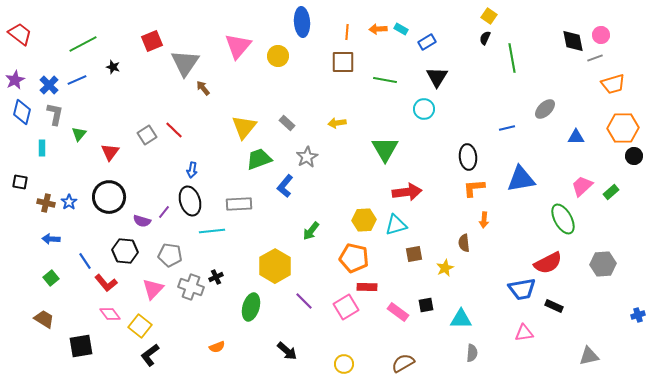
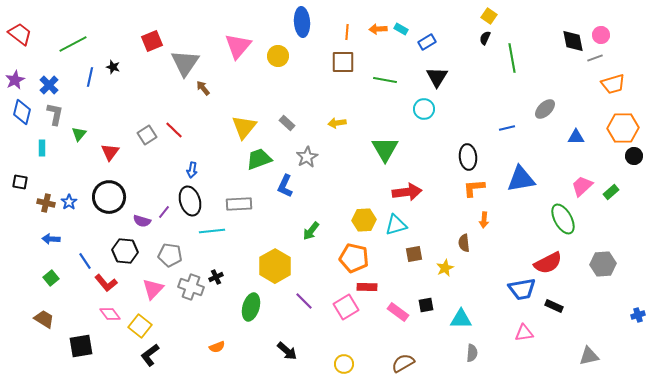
green line at (83, 44): moved 10 px left
blue line at (77, 80): moved 13 px right, 3 px up; rotated 54 degrees counterclockwise
blue L-shape at (285, 186): rotated 15 degrees counterclockwise
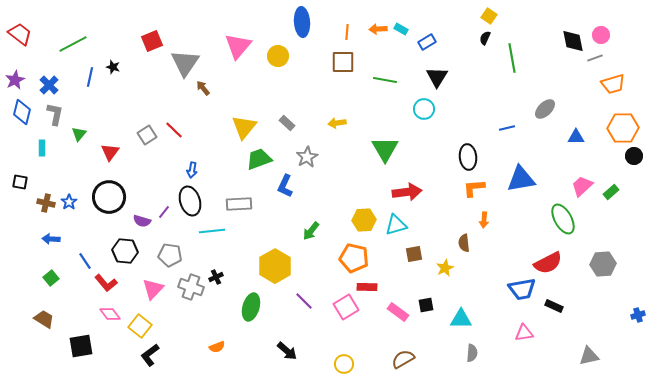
brown semicircle at (403, 363): moved 4 px up
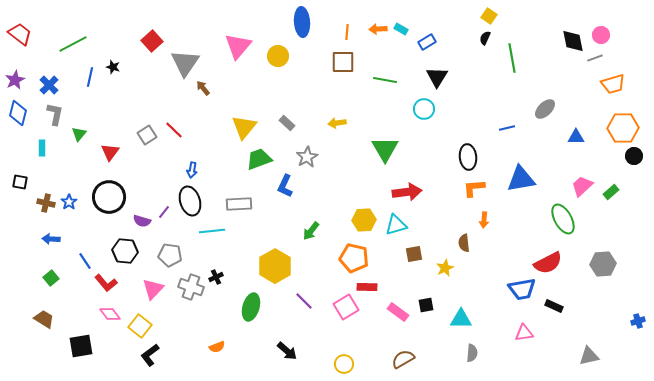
red square at (152, 41): rotated 20 degrees counterclockwise
blue diamond at (22, 112): moved 4 px left, 1 px down
blue cross at (638, 315): moved 6 px down
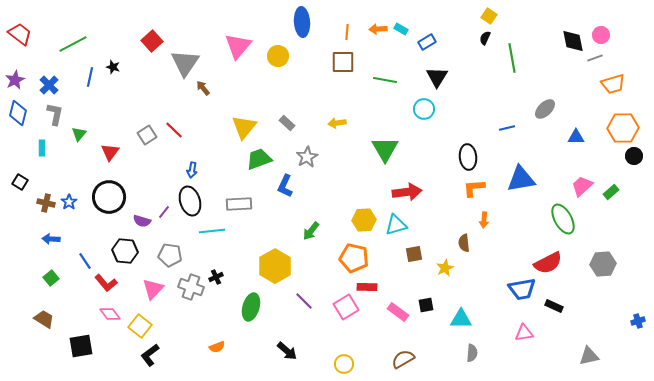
black square at (20, 182): rotated 21 degrees clockwise
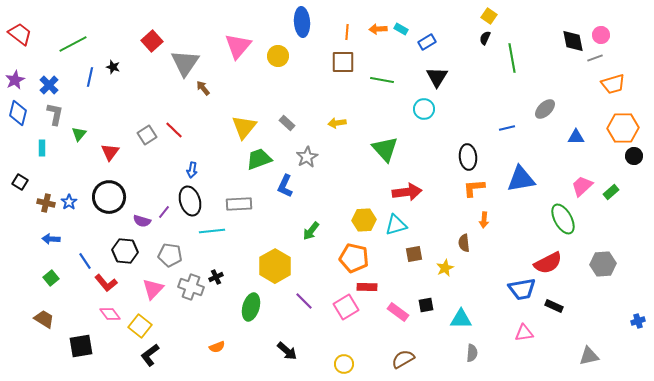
green line at (385, 80): moved 3 px left
green triangle at (385, 149): rotated 12 degrees counterclockwise
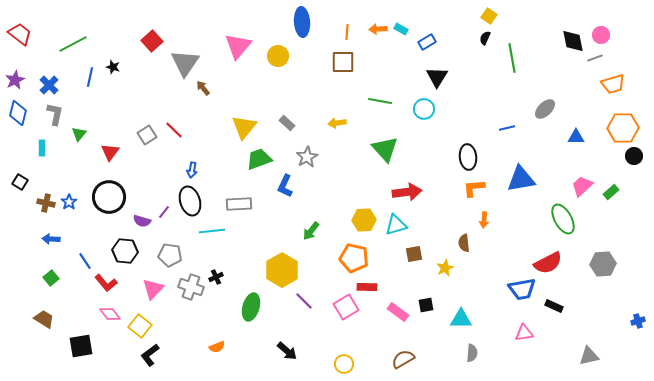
green line at (382, 80): moved 2 px left, 21 px down
yellow hexagon at (275, 266): moved 7 px right, 4 px down
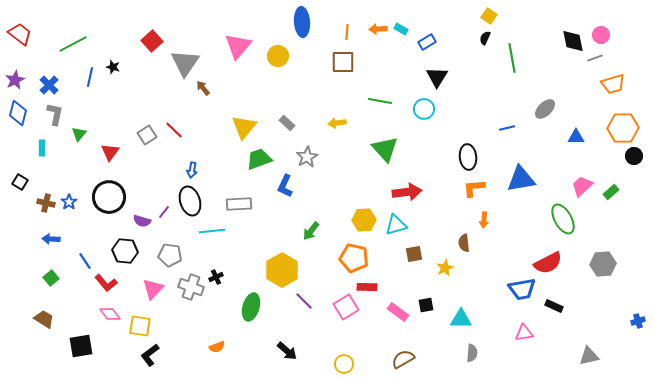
yellow square at (140, 326): rotated 30 degrees counterclockwise
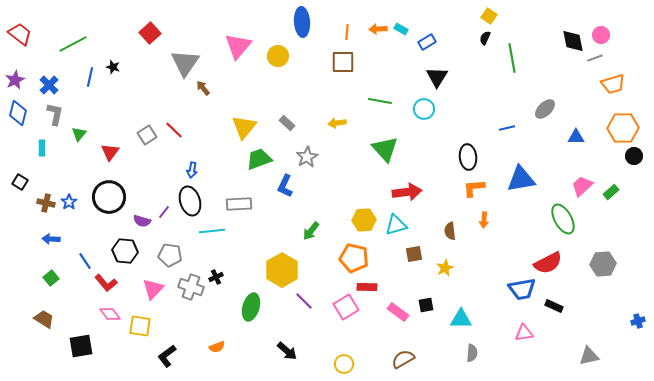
red square at (152, 41): moved 2 px left, 8 px up
brown semicircle at (464, 243): moved 14 px left, 12 px up
black L-shape at (150, 355): moved 17 px right, 1 px down
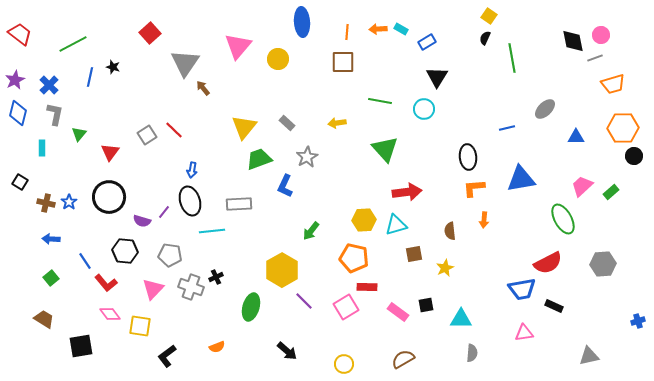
yellow circle at (278, 56): moved 3 px down
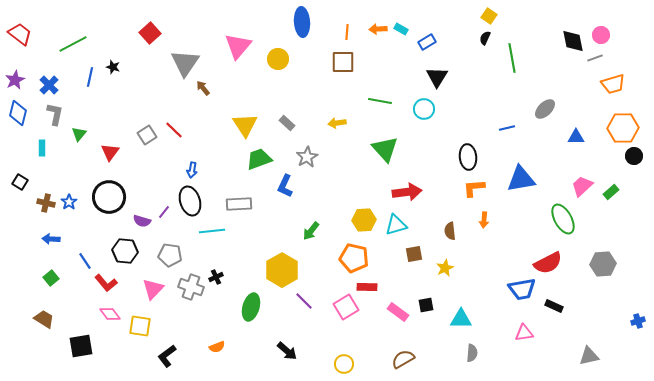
yellow triangle at (244, 127): moved 1 px right, 2 px up; rotated 12 degrees counterclockwise
